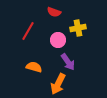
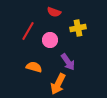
pink circle: moved 8 px left
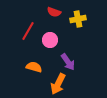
yellow cross: moved 9 px up
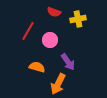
orange semicircle: moved 3 px right
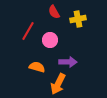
red semicircle: rotated 40 degrees clockwise
purple arrow: rotated 54 degrees counterclockwise
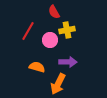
yellow cross: moved 11 px left, 11 px down
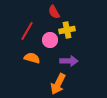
red line: moved 1 px left
purple arrow: moved 1 px right, 1 px up
orange semicircle: moved 5 px left, 9 px up
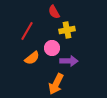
pink circle: moved 2 px right, 8 px down
orange semicircle: rotated 126 degrees clockwise
orange arrow: moved 2 px left
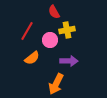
pink circle: moved 2 px left, 8 px up
